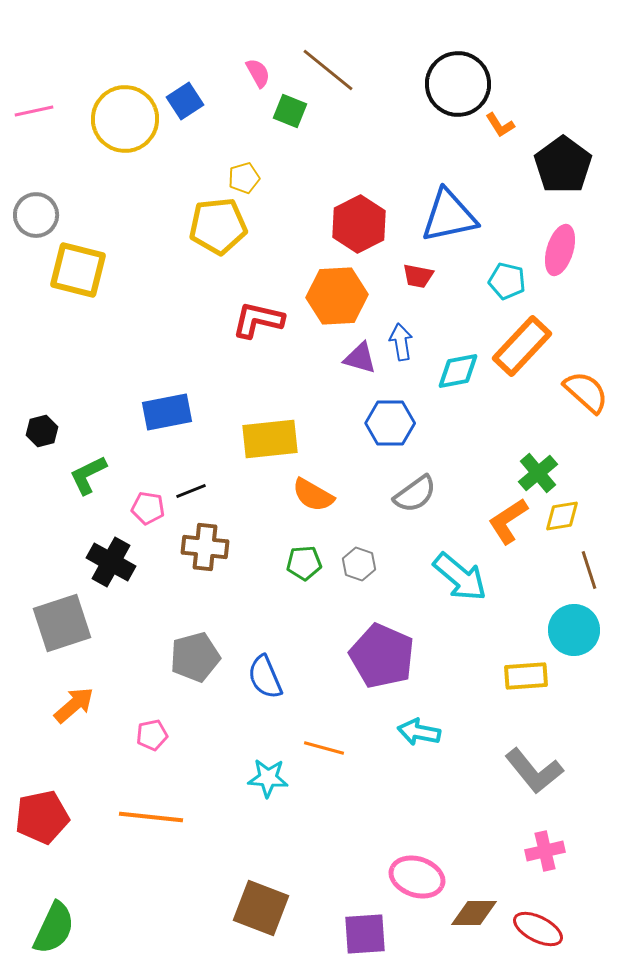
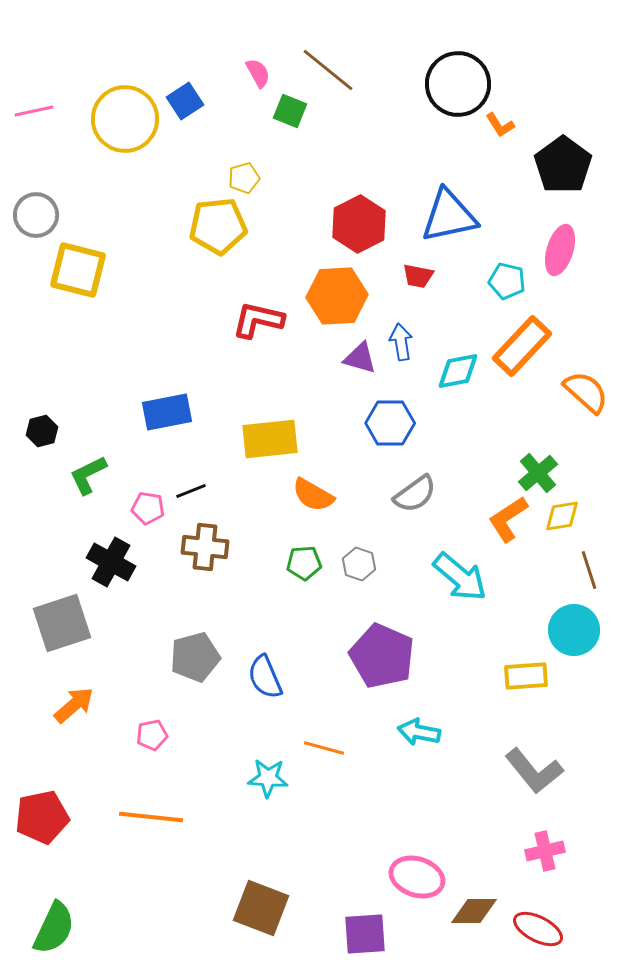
orange L-shape at (508, 521): moved 2 px up
brown diamond at (474, 913): moved 2 px up
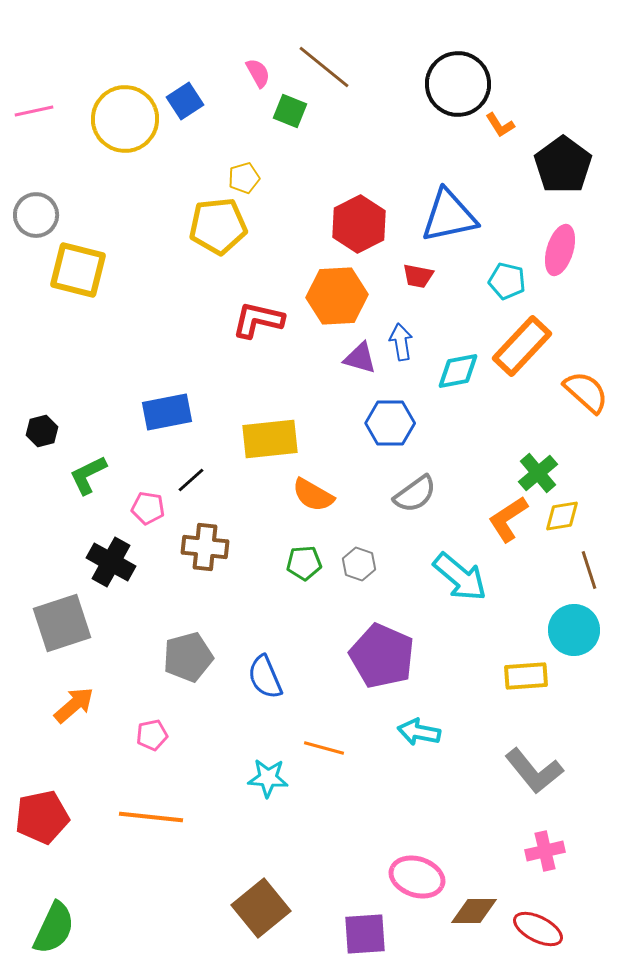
brown line at (328, 70): moved 4 px left, 3 px up
black line at (191, 491): moved 11 px up; rotated 20 degrees counterclockwise
gray pentagon at (195, 657): moved 7 px left
brown square at (261, 908): rotated 30 degrees clockwise
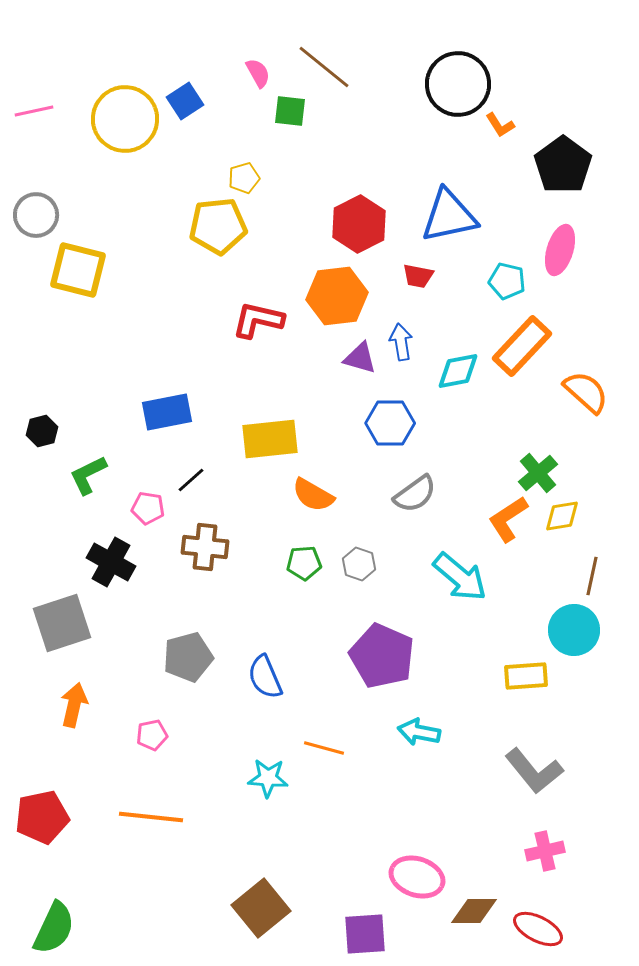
green square at (290, 111): rotated 16 degrees counterclockwise
orange hexagon at (337, 296): rotated 4 degrees counterclockwise
brown line at (589, 570): moved 3 px right, 6 px down; rotated 30 degrees clockwise
orange arrow at (74, 705): rotated 36 degrees counterclockwise
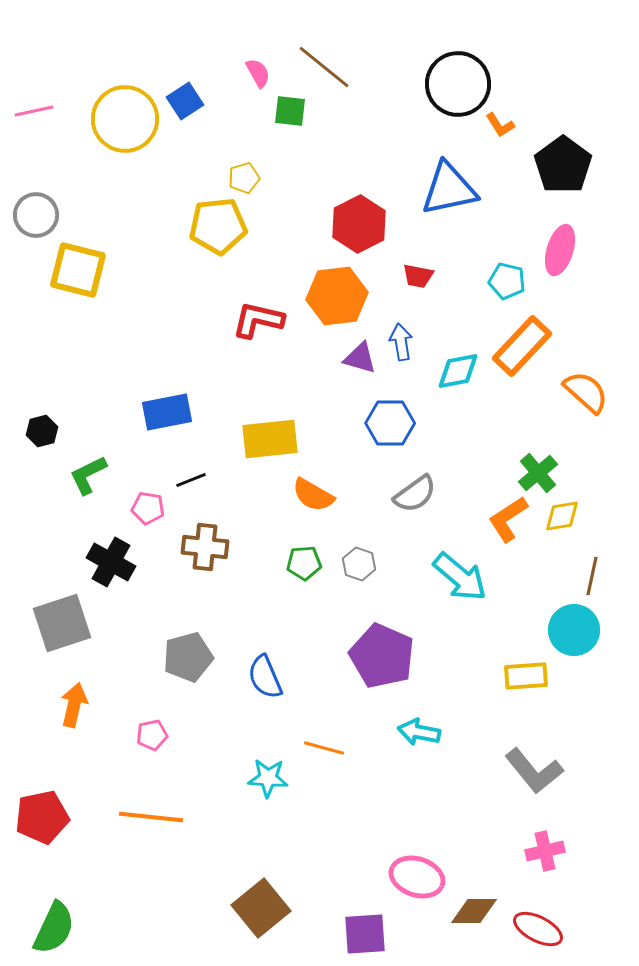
blue triangle at (449, 216): moved 27 px up
black line at (191, 480): rotated 20 degrees clockwise
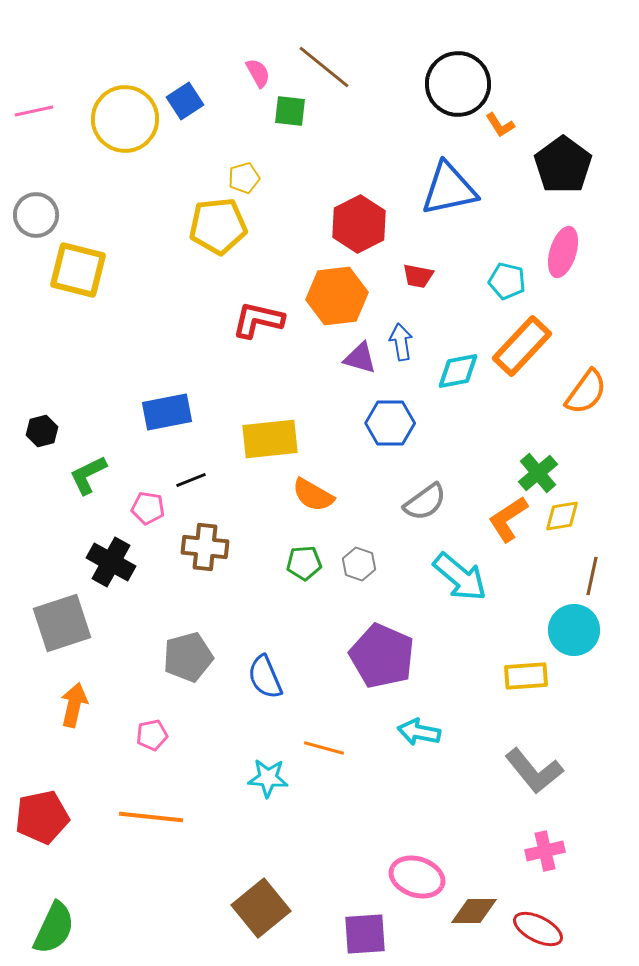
pink ellipse at (560, 250): moved 3 px right, 2 px down
orange semicircle at (586, 392): rotated 84 degrees clockwise
gray semicircle at (415, 494): moved 10 px right, 8 px down
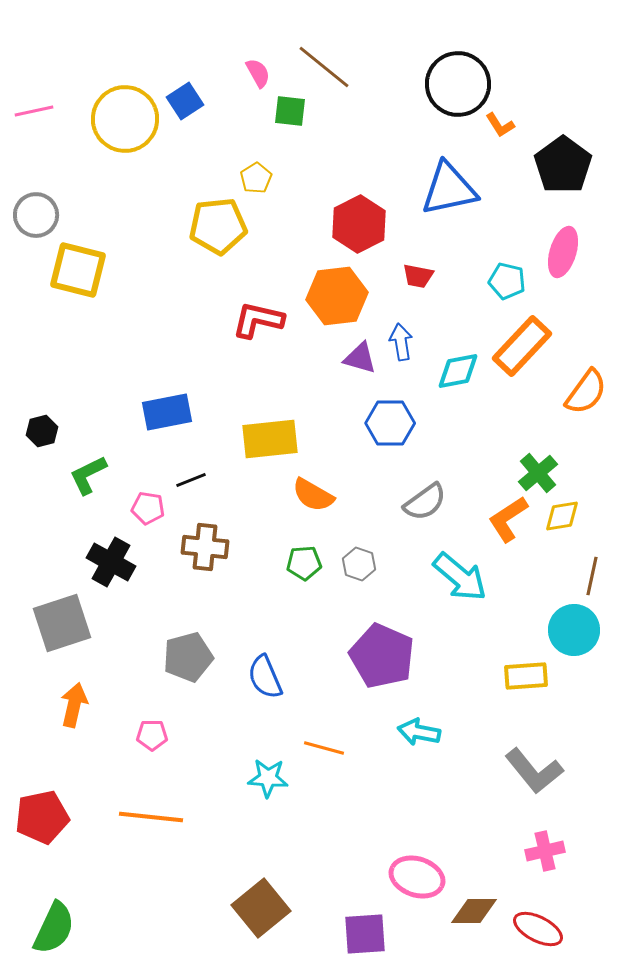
yellow pentagon at (244, 178): moved 12 px right; rotated 16 degrees counterclockwise
pink pentagon at (152, 735): rotated 12 degrees clockwise
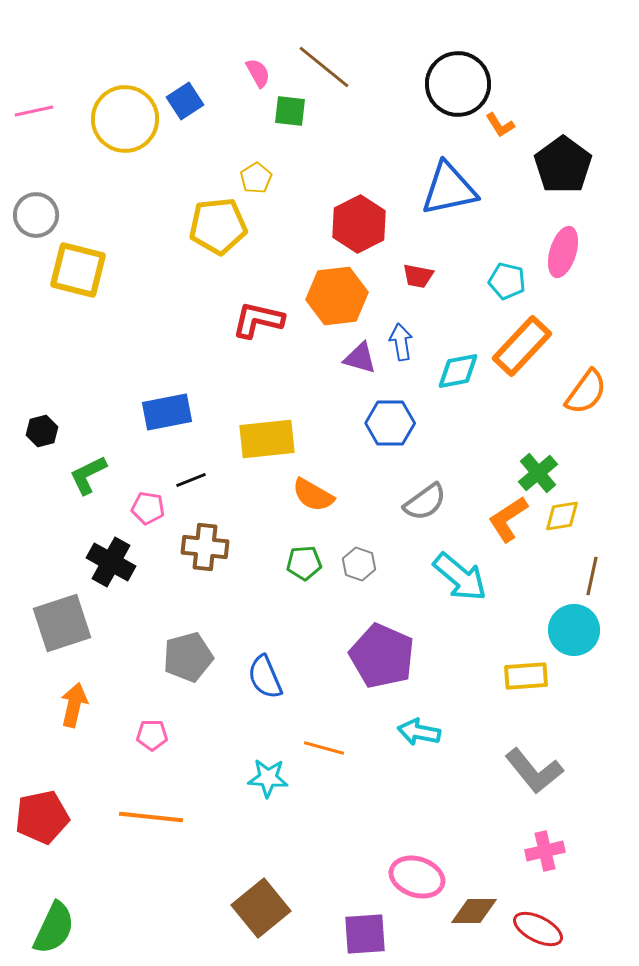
yellow rectangle at (270, 439): moved 3 px left
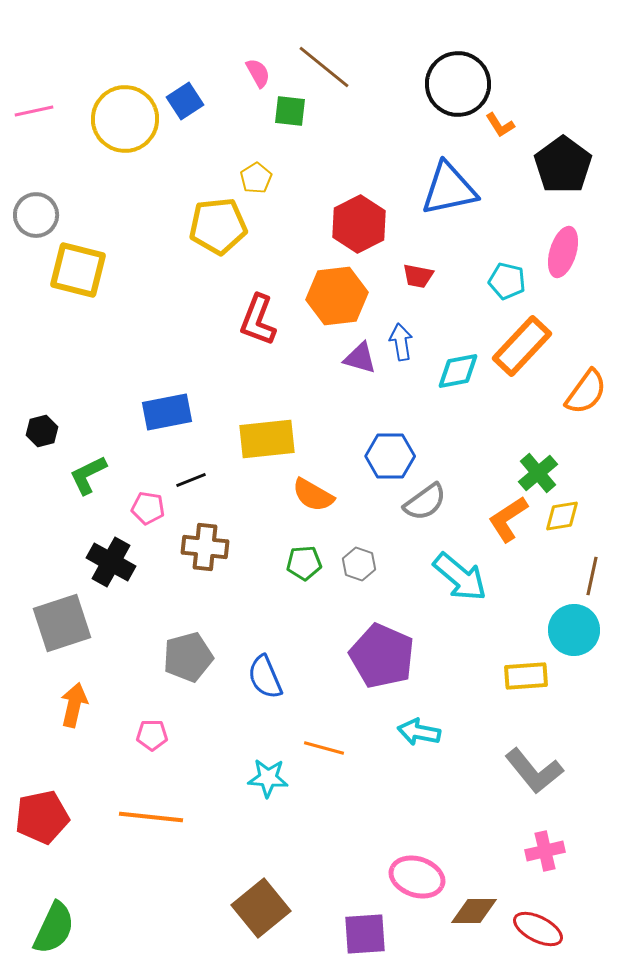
red L-shape at (258, 320): rotated 82 degrees counterclockwise
blue hexagon at (390, 423): moved 33 px down
